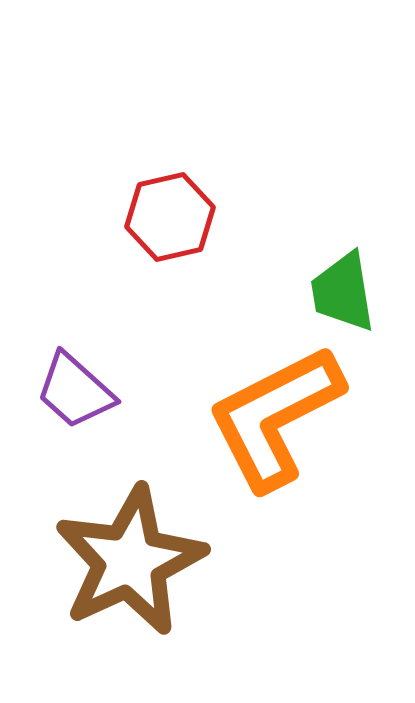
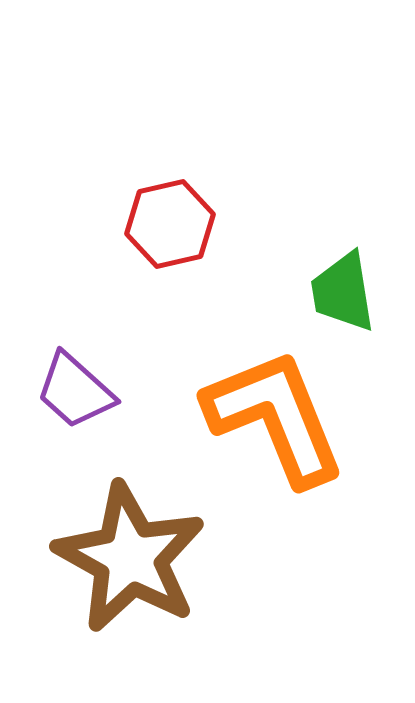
red hexagon: moved 7 px down
orange L-shape: rotated 95 degrees clockwise
brown star: moved 3 px up; rotated 18 degrees counterclockwise
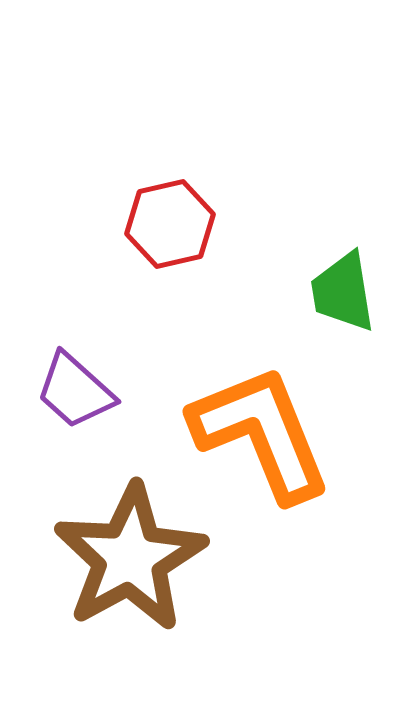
orange L-shape: moved 14 px left, 16 px down
brown star: rotated 14 degrees clockwise
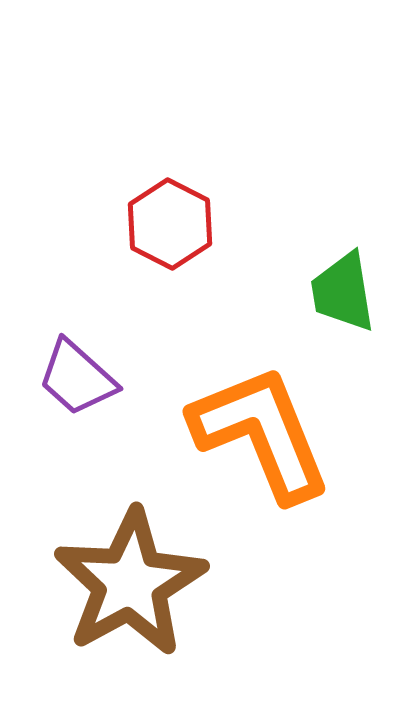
red hexagon: rotated 20 degrees counterclockwise
purple trapezoid: moved 2 px right, 13 px up
brown star: moved 25 px down
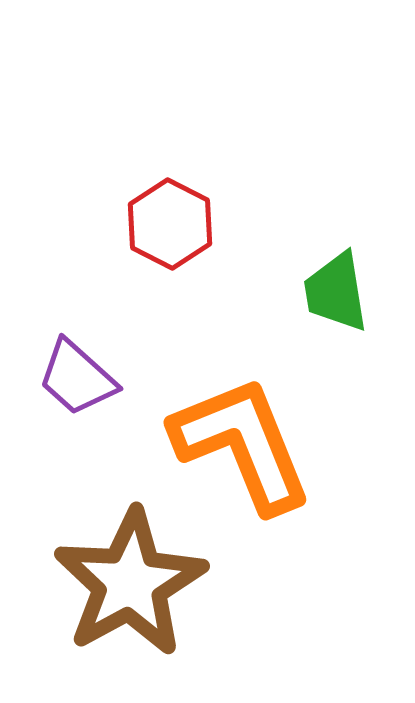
green trapezoid: moved 7 px left
orange L-shape: moved 19 px left, 11 px down
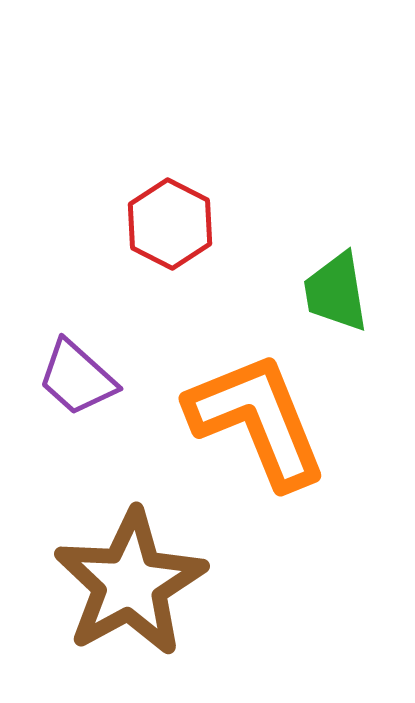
orange L-shape: moved 15 px right, 24 px up
